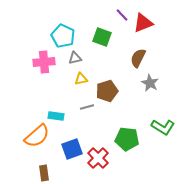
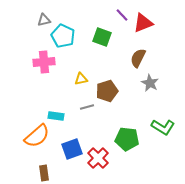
gray triangle: moved 31 px left, 38 px up
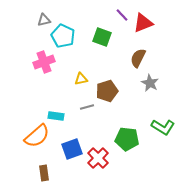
pink cross: rotated 15 degrees counterclockwise
